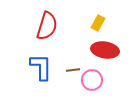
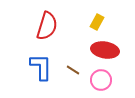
yellow rectangle: moved 1 px left, 1 px up
brown line: rotated 40 degrees clockwise
pink circle: moved 9 px right
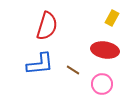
yellow rectangle: moved 15 px right, 4 px up
blue L-shape: moved 1 px left, 3 px up; rotated 84 degrees clockwise
pink circle: moved 1 px right, 4 px down
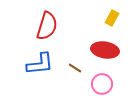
brown line: moved 2 px right, 2 px up
